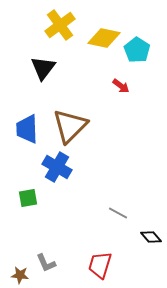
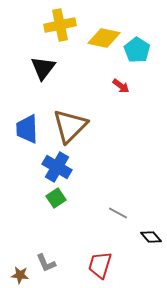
yellow cross: rotated 24 degrees clockwise
green square: moved 28 px right; rotated 24 degrees counterclockwise
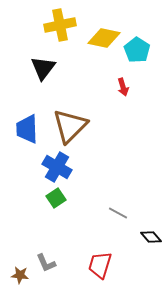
red arrow: moved 2 px right, 1 px down; rotated 36 degrees clockwise
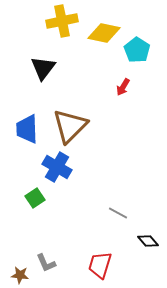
yellow cross: moved 2 px right, 4 px up
yellow diamond: moved 5 px up
red arrow: rotated 48 degrees clockwise
green square: moved 21 px left
black diamond: moved 3 px left, 4 px down
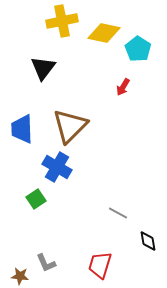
cyan pentagon: moved 1 px right, 1 px up
blue trapezoid: moved 5 px left
green square: moved 1 px right, 1 px down
black diamond: rotated 30 degrees clockwise
brown star: moved 1 px down
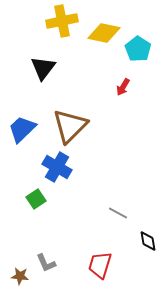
blue trapezoid: rotated 48 degrees clockwise
